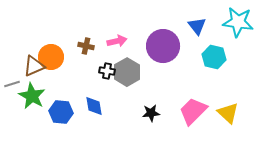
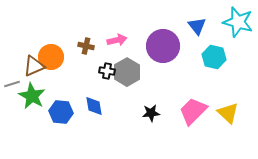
cyan star: rotated 8 degrees clockwise
pink arrow: moved 1 px up
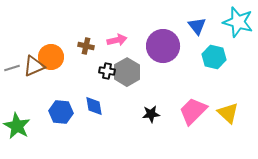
gray line: moved 16 px up
green star: moved 15 px left, 30 px down
black star: moved 1 px down
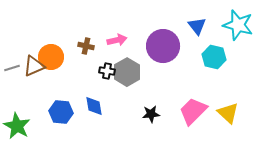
cyan star: moved 3 px down
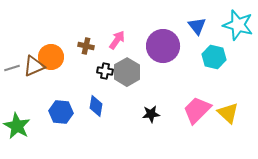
pink arrow: rotated 42 degrees counterclockwise
black cross: moved 2 px left
blue diamond: moved 2 px right; rotated 20 degrees clockwise
pink trapezoid: moved 4 px right, 1 px up
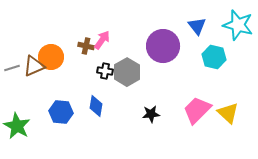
pink arrow: moved 15 px left
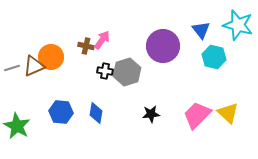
blue triangle: moved 4 px right, 4 px down
gray hexagon: rotated 12 degrees clockwise
blue diamond: moved 7 px down
pink trapezoid: moved 5 px down
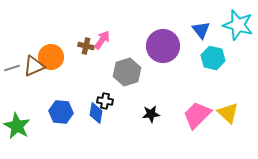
cyan hexagon: moved 1 px left, 1 px down
black cross: moved 30 px down
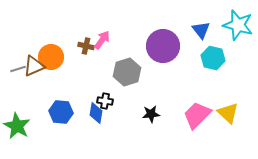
gray line: moved 6 px right, 1 px down
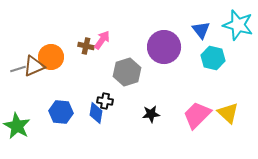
purple circle: moved 1 px right, 1 px down
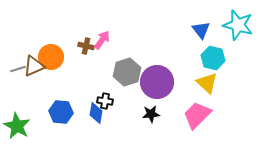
purple circle: moved 7 px left, 35 px down
yellow triangle: moved 21 px left, 30 px up
